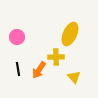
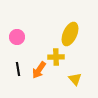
yellow triangle: moved 1 px right, 2 px down
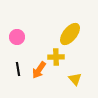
yellow ellipse: rotated 15 degrees clockwise
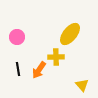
yellow triangle: moved 7 px right, 6 px down
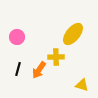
yellow ellipse: moved 3 px right
black line: rotated 24 degrees clockwise
yellow triangle: rotated 32 degrees counterclockwise
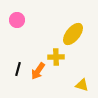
pink circle: moved 17 px up
orange arrow: moved 1 px left, 1 px down
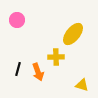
orange arrow: moved 1 px down; rotated 54 degrees counterclockwise
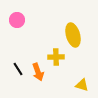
yellow ellipse: moved 1 px down; rotated 55 degrees counterclockwise
black line: rotated 48 degrees counterclockwise
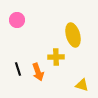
black line: rotated 16 degrees clockwise
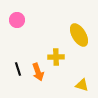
yellow ellipse: moved 6 px right; rotated 15 degrees counterclockwise
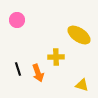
yellow ellipse: rotated 25 degrees counterclockwise
orange arrow: moved 1 px down
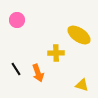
yellow cross: moved 4 px up
black line: moved 2 px left; rotated 16 degrees counterclockwise
